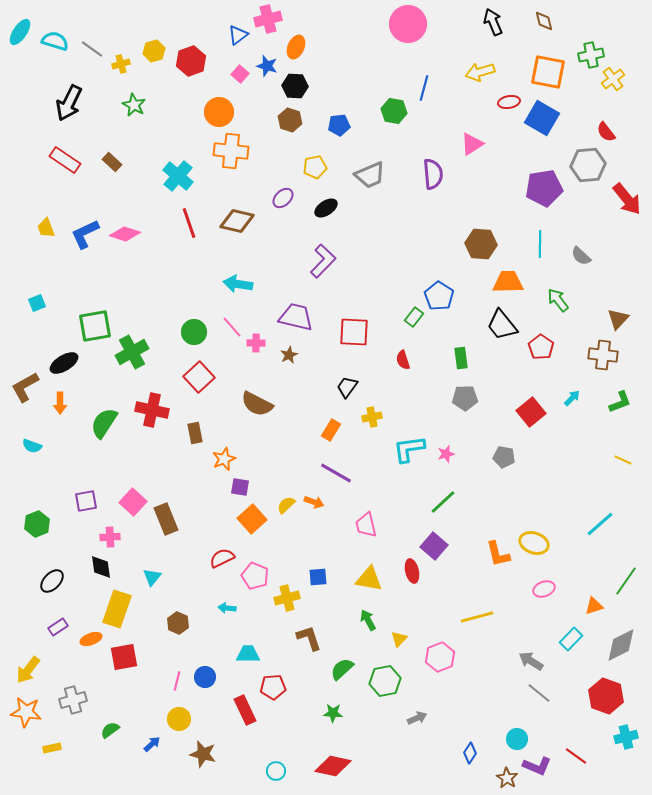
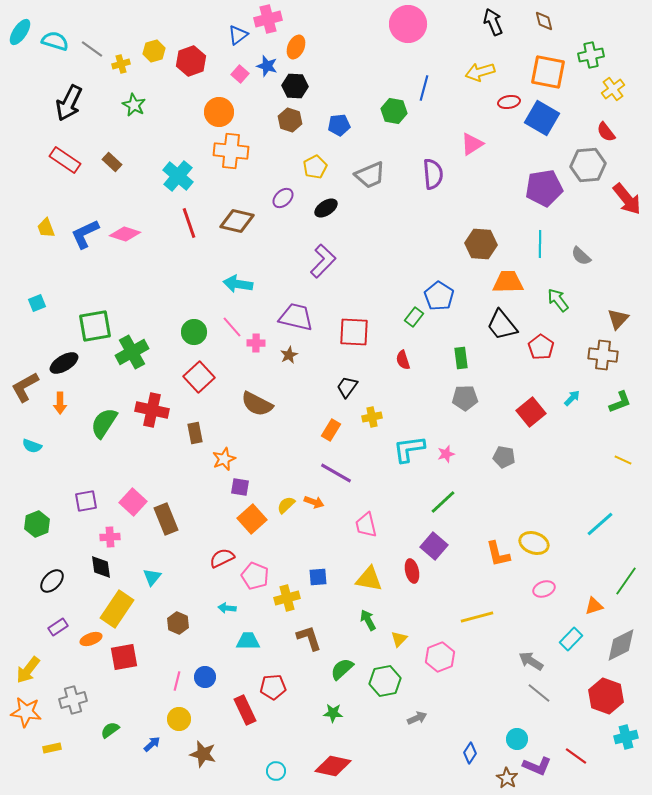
yellow cross at (613, 79): moved 10 px down
yellow pentagon at (315, 167): rotated 15 degrees counterclockwise
yellow rectangle at (117, 609): rotated 15 degrees clockwise
cyan trapezoid at (248, 654): moved 13 px up
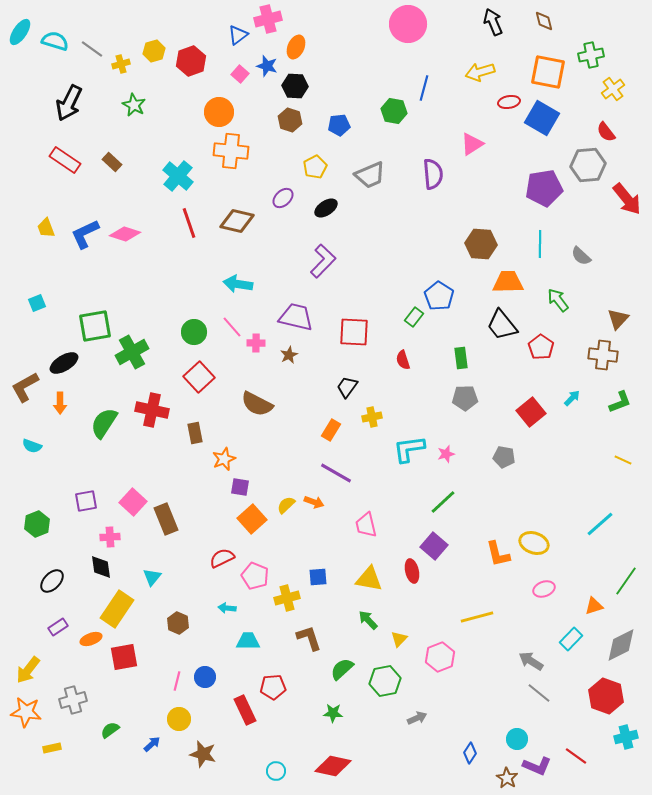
green arrow at (368, 620): rotated 15 degrees counterclockwise
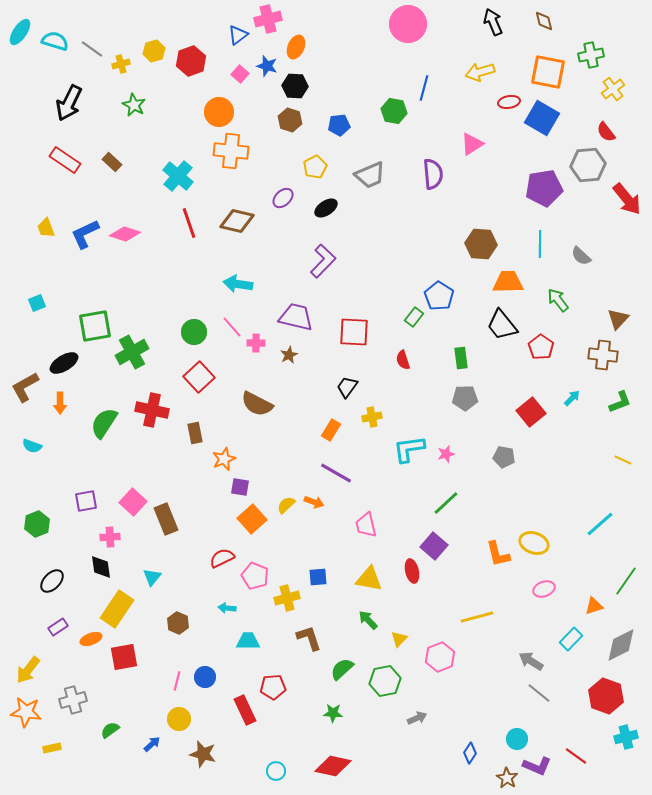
green line at (443, 502): moved 3 px right, 1 px down
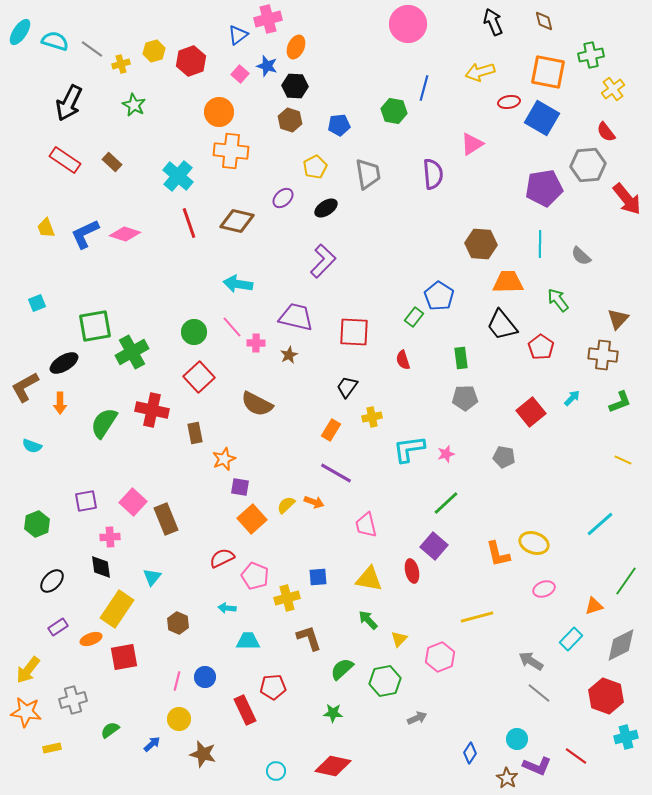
gray trapezoid at (370, 175): moved 2 px left, 1 px up; rotated 76 degrees counterclockwise
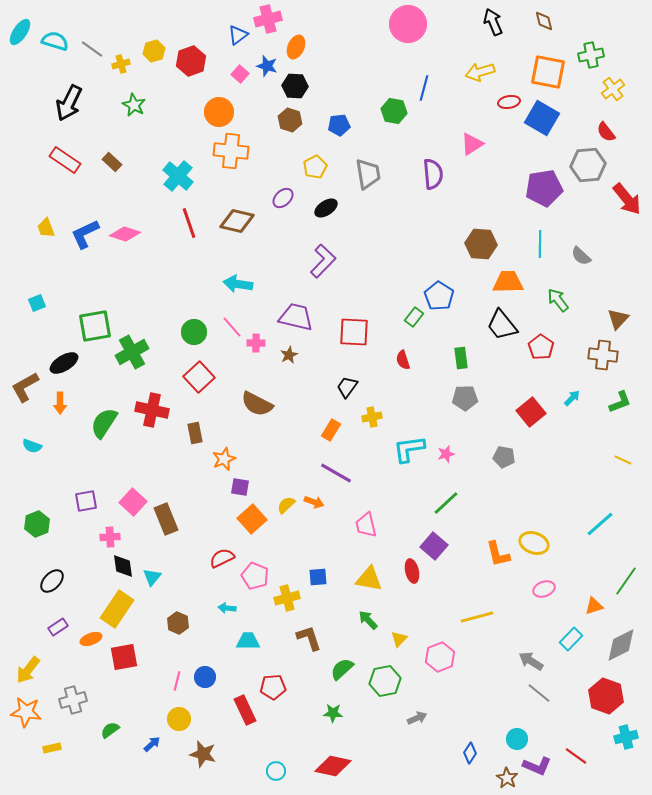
black diamond at (101, 567): moved 22 px right, 1 px up
